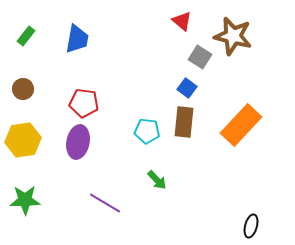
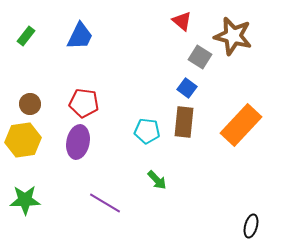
blue trapezoid: moved 3 px right, 3 px up; rotated 16 degrees clockwise
brown circle: moved 7 px right, 15 px down
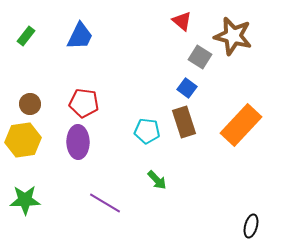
brown rectangle: rotated 24 degrees counterclockwise
purple ellipse: rotated 12 degrees counterclockwise
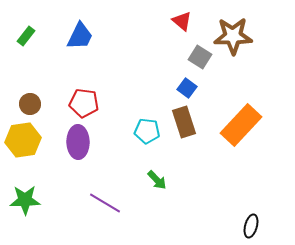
brown star: rotated 15 degrees counterclockwise
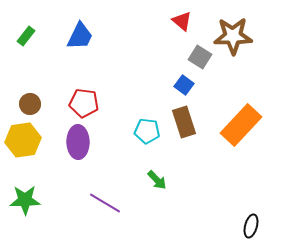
blue square: moved 3 px left, 3 px up
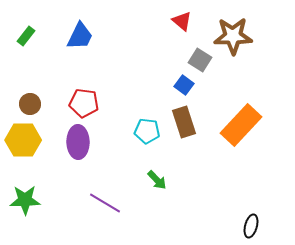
gray square: moved 3 px down
yellow hexagon: rotated 8 degrees clockwise
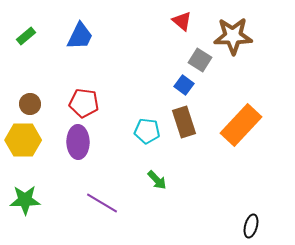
green rectangle: rotated 12 degrees clockwise
purple line: moved 3 px left
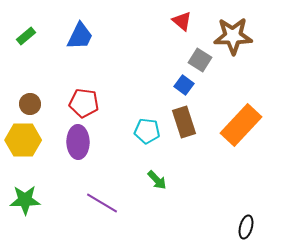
black ellipse: moved 5 px left, 1 px down
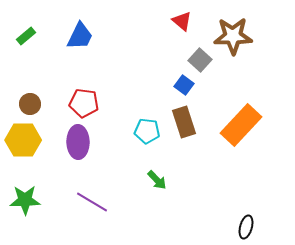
gray square: rotated 10 degrees clockwise
purple line: moved 10 px left, 1 px up
